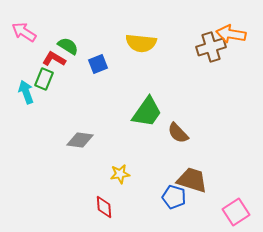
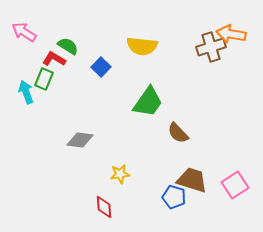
yellow semicircle: moved 1 px right, 3 px down
blue square: moved 3 px right, 3 px down; rotated 24 degrees counterclockwise
green trapezoid: moved 1 px right, 10 px up
pink square: moved 1 px left, 27 px up
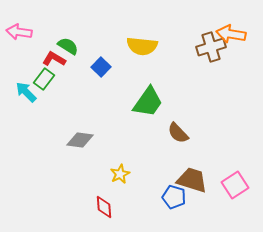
pink arrow: moved 5 px left; rotated 25 degrees counterclockwise
green rectangle: rotated 15 degrees clockwise
cyan arrow: rotated 25 degrees counterclockwise
yellow star: rotated 18 degrees counterclockwise
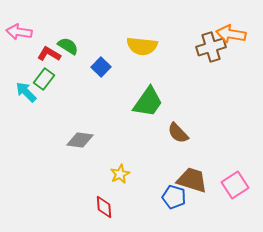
red L-shape: moved 5 px left, 5 px up
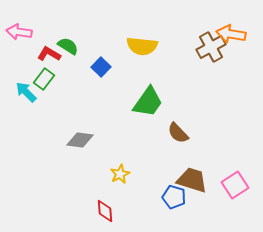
brown cross: rotated 12 degrees counterclockwise
red diamond: moved 1 px right, 4 px down
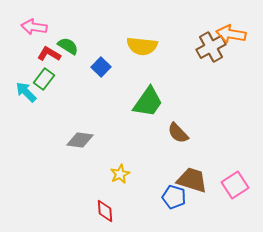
pink arrow: moved 15 px right, 5 px up
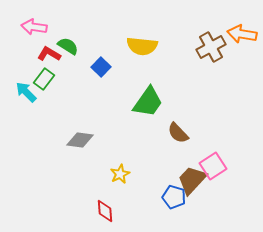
orange arrow: moved 11 px right
brown trapezoid: rotated 64 degrees counterclockwise
pink square: moved 22 px left, 19 px up
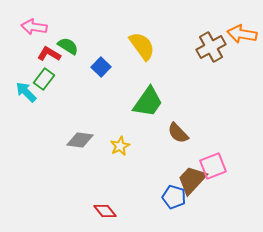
yellow semicircle: rotated 132 degrees counterclockwise
pink square: rotated 12 degrees clockwise
yellow star: moved 28 px up
red diamond: rotated 35 degrees counterclockwise
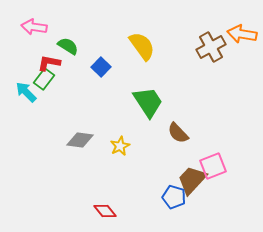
red L-shape: moved 9 px down; rotated 20 degrees counterclockwise
green trapezoid: rotated 68 degrees counterclockwise
